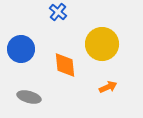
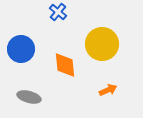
orange arrow: moved 3 px down
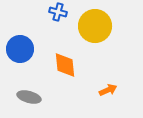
blue cross: rotated 24 degrees counterclockwise
yellow circle: moved 7 px left, 18 px up
blue circle: moved 1 px left
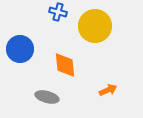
gray ellipse: moved 18 px right
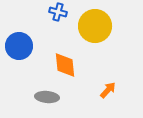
blue circle: moved 1 px left, 3 px up
orange arrow: rotated 24 degrees counterclockwise
gray ellipse: rotated 10 degrees counterclockwise
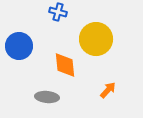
yellow circle: moved 1 px right, 13 px down
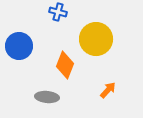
orange diamond: rotated 28 degrees clockwise
